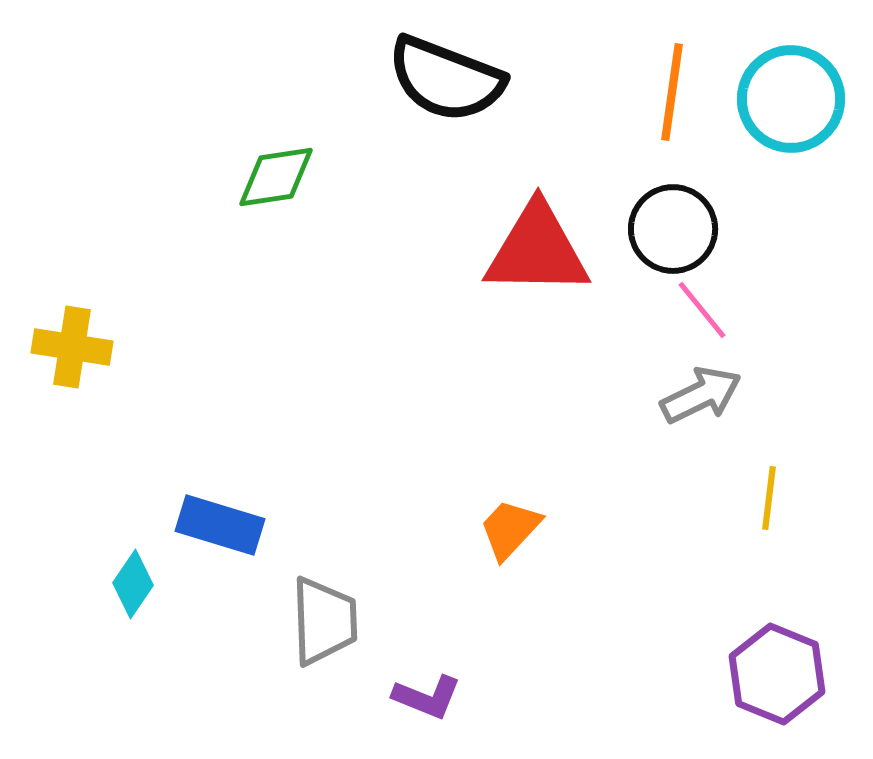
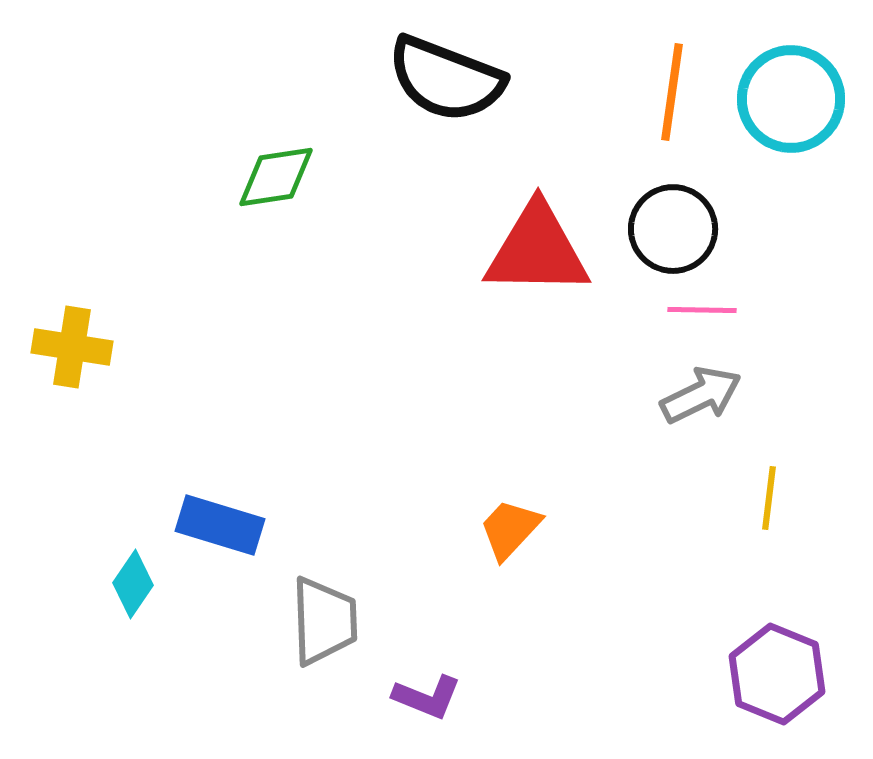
pink line: rotated 50 degrees counterclockwise
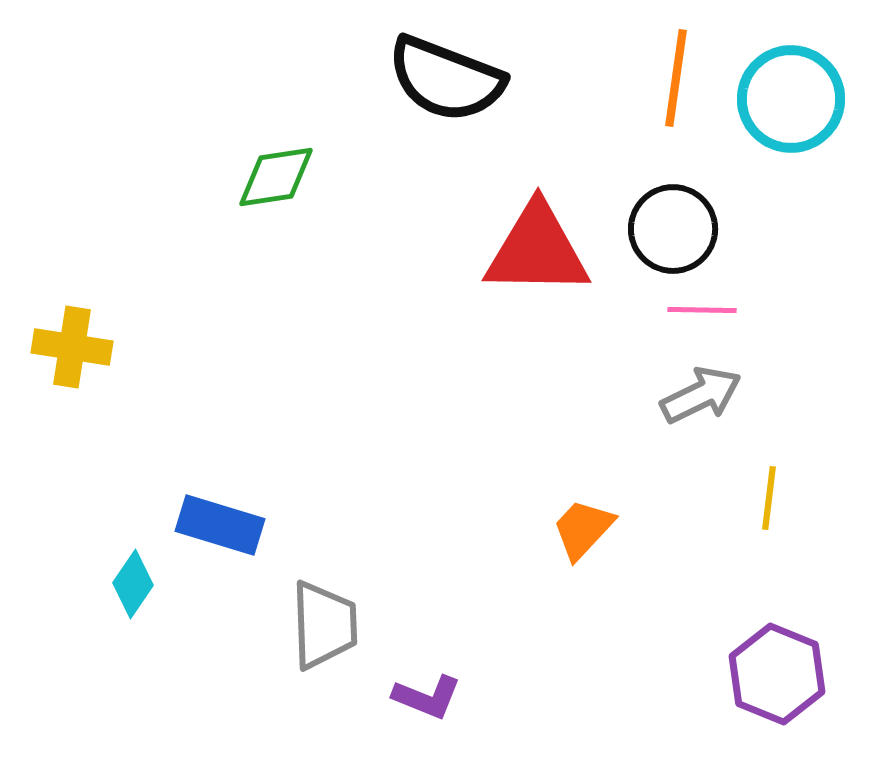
orange line: moved 4 px right, 14 px up
orange trapezoid: moved 73 px right
gray trapezoid: moved 4 px down
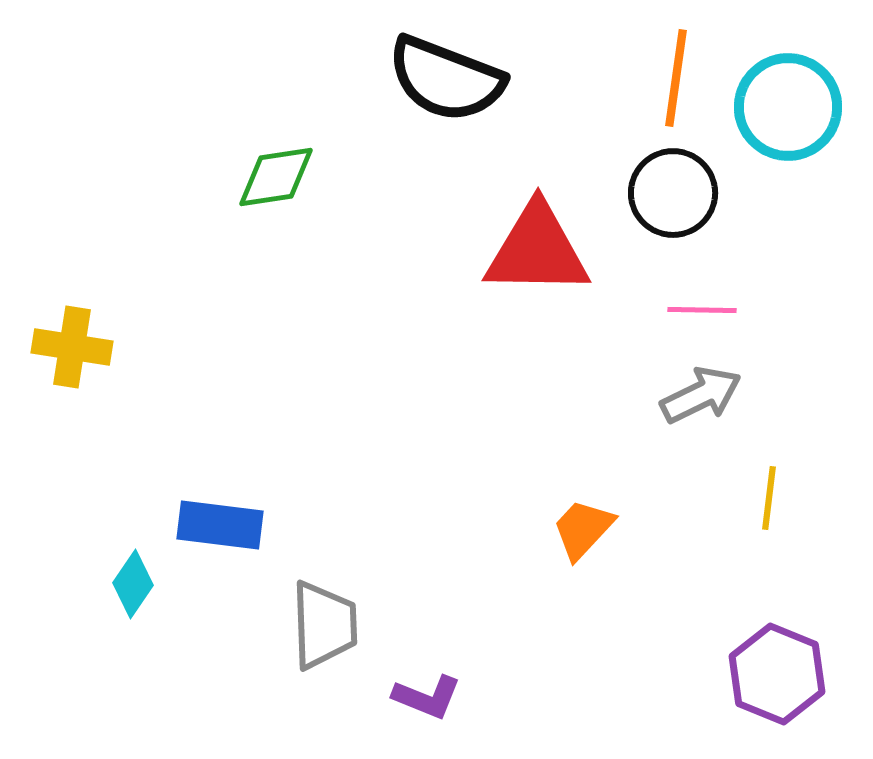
cyan circle: moved 3 px left, 8 px down
black circle: moved 36 px up
blue rectangle: rotated 10 degrees counterclockwise
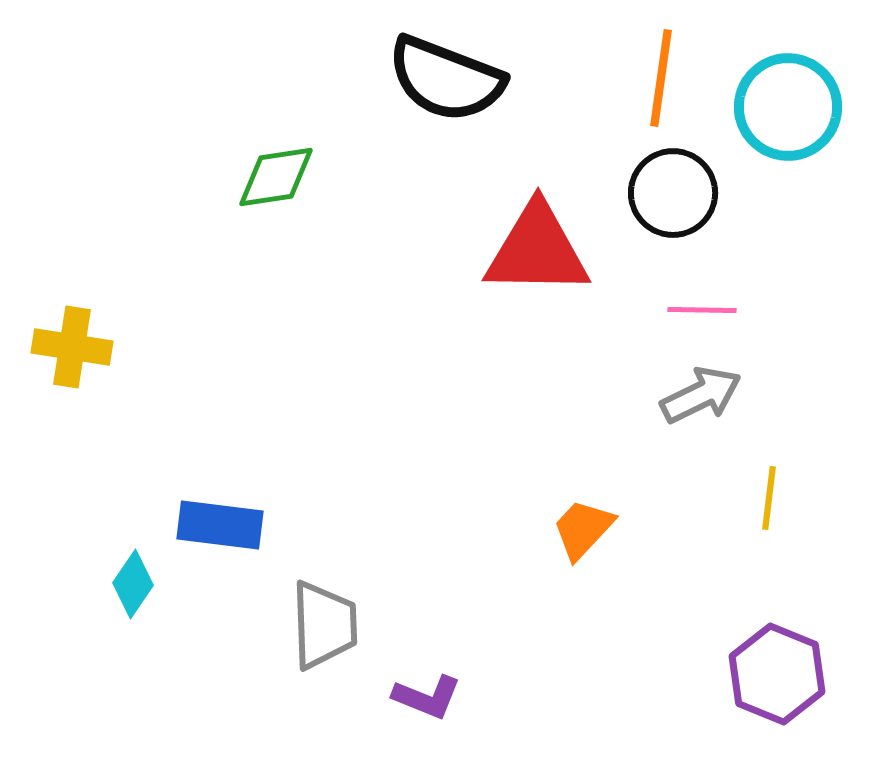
orange line: moved 15 px left
